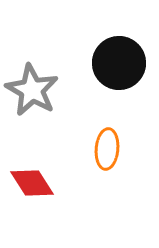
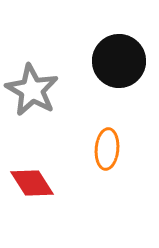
black circle: moved 2 px up
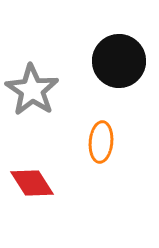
gray star: rotated 4 degrees clockwise
orange ellipse: moved 6 px left, 7 px up
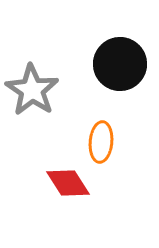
black circle: moved 1 px right, 3 px down
red diamond: moved 36 px right
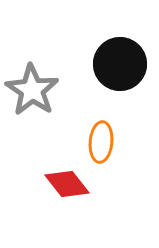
red diamond: moved 1 px left, 1 px down; rotated 6 degrees counterclockwise
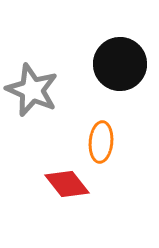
gray star: rotated 10 degrees counterclockwise
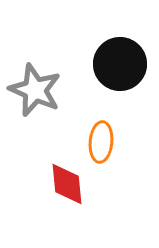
gray star: moved 3 px right
red diamond: rotated 33 degrees clockwise
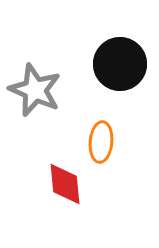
red diamond: moved 2 px left
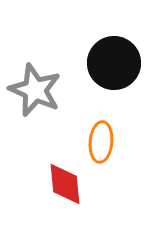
black circle: moved 6 px left, 1 px up
